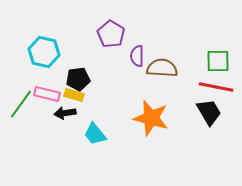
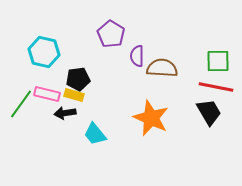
orange star: rotated 9 degrees clockwise
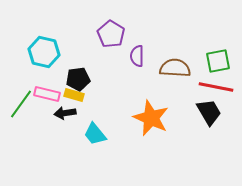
green square: rotated 10 degrees counterclockwise
brown semicircle: moved 13 px right
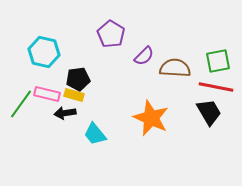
purple semicircle: moved 7 px right; rotated 135 degrees counterclockwise
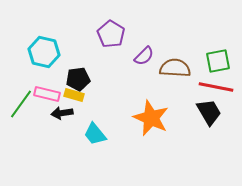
black arrow: moved 3 px left
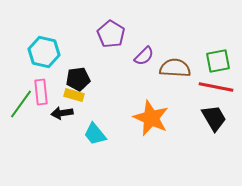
pink rectangle: moved 6 px left, 2 px up; rotated 70 degrees clockwise
black trapezoid: moved 5 px right, 6 px down
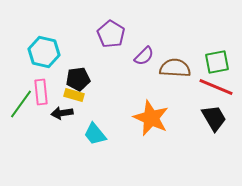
green square: moved 1 px left, 1 px down
red line: rotated 12 degrees clockwise
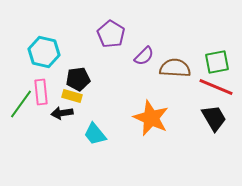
yellow rectangle: moved 2 px left, 1 px down
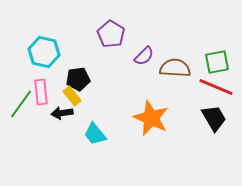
yellow rectangle: rotated 36 degrees clockwise
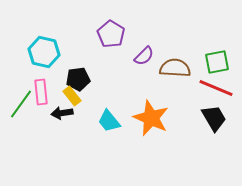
red line: moved 1 px down
cyan trapezoid: moved 14 px right, 13 px up
